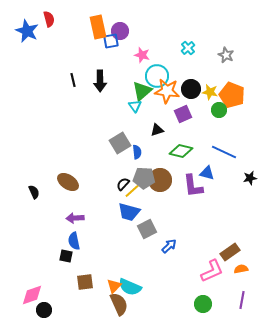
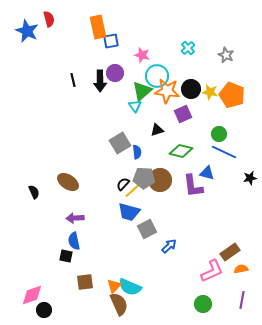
purple circle at (120, 31): moved 5 px left, 42 px down
green circle at (219, 110): moved 24 px down
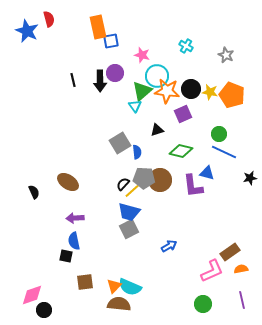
cyan cross at (188, 48): moved 2 px left, 2 px up; rotated 16 degrees counterclockwise
gray square at (147, 229): moved 18 px left
blue arrow at (169, 246): rotated 14 degrees clockwise
purple line at (242, 300): rotated 24 degrees counterclockwise
brown semicircle at (119, 304): rotated 60 degrees counterclockwise
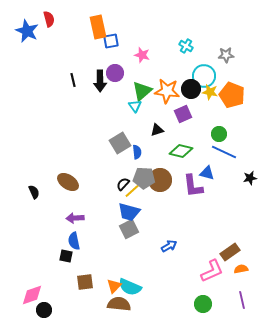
gray star at (226, 55): rotated 28 degrees counterclockwise
cyan circle at (157, 76): moved 47 px right
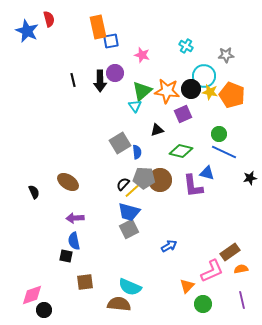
orange triangle at (114, 286): moved 73 px right
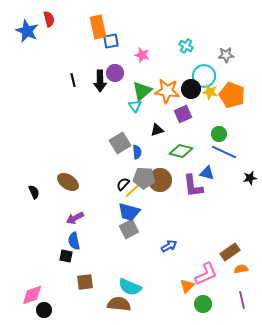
purple arrow at (75, 218): rotated 24 degrees counterclockwise
pink L-shape at (212, 271): moved 6 px left, 3 px down
